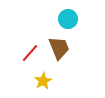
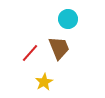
yellow star: moved 1 px right, 1 px down
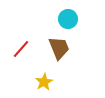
red line: moved 9 px left, 4 px up
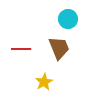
red line: rotated 48 degrees clockwise
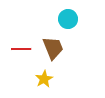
brown trapezoid: moved 6 px left
yellow star: moved 3 px up
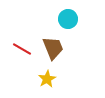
red line: moved 1 px right; rotated 30 degrees clockwise
yellow star: moved 3 px right
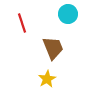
cyan circle: moved 5 px up
red line: moved 26 px up; rotated 42 degrees clockwise
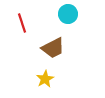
brown trapezoid: rotated 85 degrees clockwise
yellow star: moved 2 px left
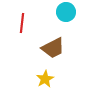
cyan circle: moved 2 px left, 2 px up
red line: rotated 24 degrees clockwise
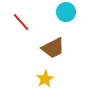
red line: moved 1 px left, 1 px up; rotated 48 degrees counterclockwise
